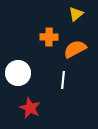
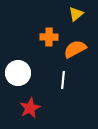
red star: rotated 20 degrees clockwise
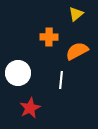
orange semicircle: moved 2 px right, 2 px down
white line: moved 2 px left
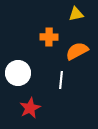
yellow triangle: rotated 28 degrees clockwise
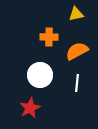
white circle: moved 22 px right, 2 px down
white line: moved 16 px right, 3 px down
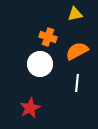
yellow triangle: moved 1 px left
orange cross: moved 1 px left; rotated 18 degrees clockwise
white circle: moved 11 px up
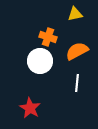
white circle: moved 3 px up
red star: rotated 15 degrees counterclockwise
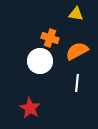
yellow triangle: moved 1 px right; rotated 21 degrees clockwise
orange cross: moved 2 px right, 1 px down
